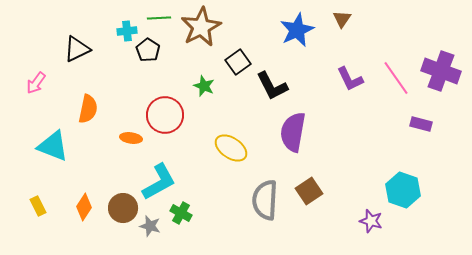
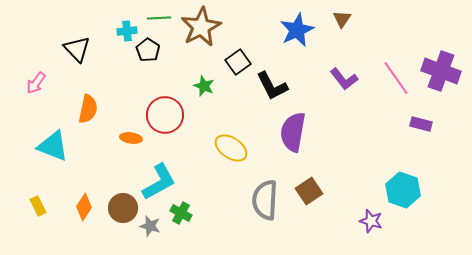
black triangle: rotated 48 degrees counterclockwise
purple L-shape: moved 6 px left; rotated 12 degrees counterclockwise
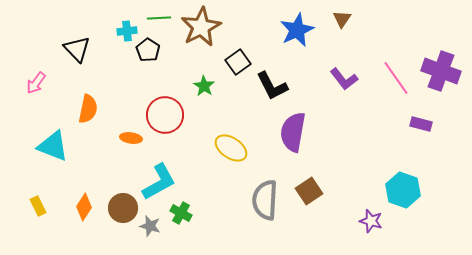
green star: rotated 10 degrees clockwise
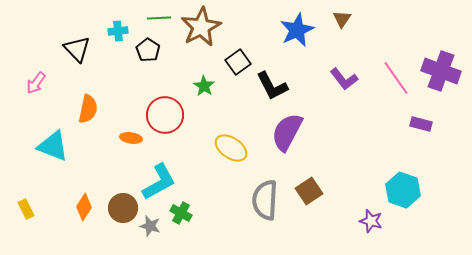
cyan cross: moved 9 px left
purple semicircle: moved 6 px left; rotated 18 degrees clockwise
yellow rectangle: moved 12 px left, 3 px down
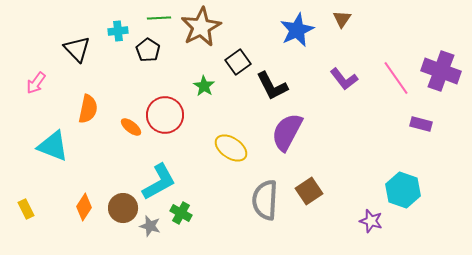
orange ellipse: moved 11 px up; rotated 30 degrees clockwise
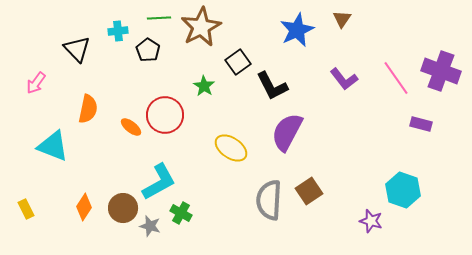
gray semicircle: moved 4 px right
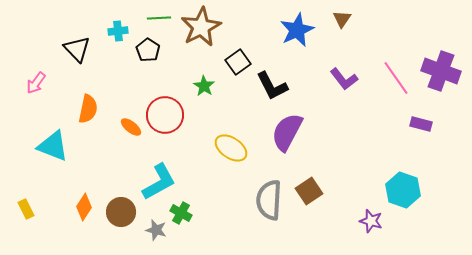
brown circle: moved 2 px left, 4 px down
gray star: moved 6 px right, 4 px down
